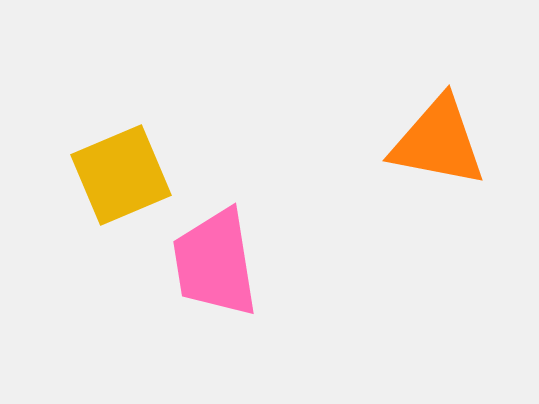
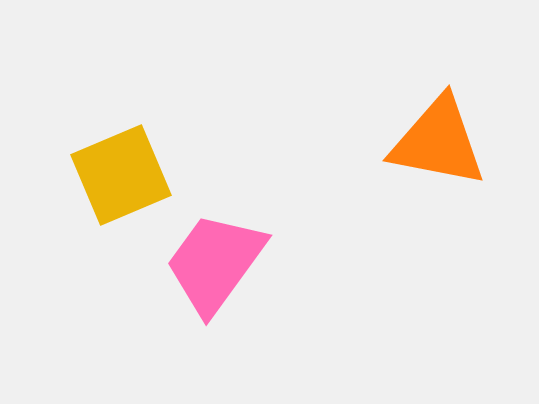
pink trapezoid: rotated 45 degrees clockwise
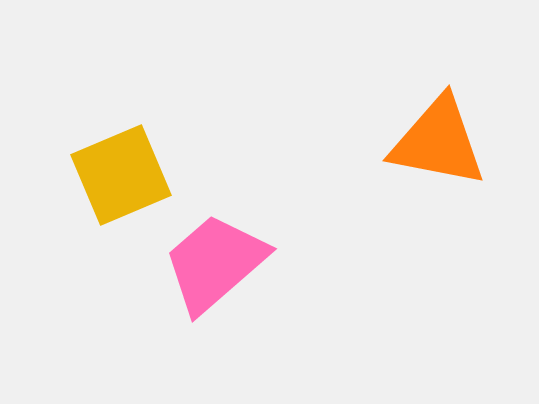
pink trapezoid: rotated 13 degrees clockwise
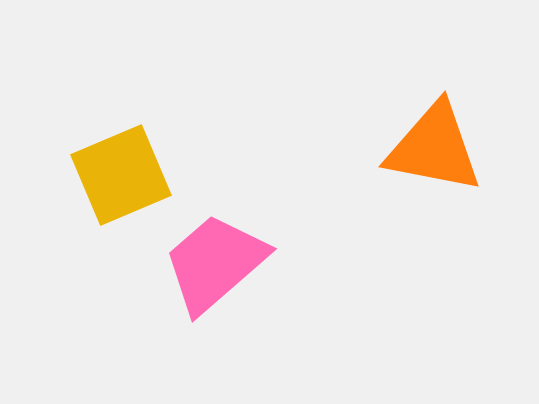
orange triangle: moved 4 px left, 6 px down
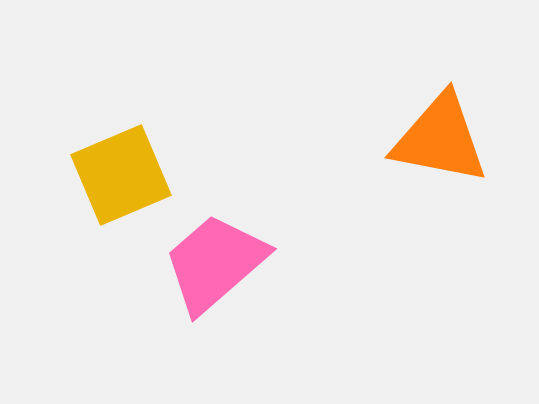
orange triangle: moved 6 px right, 9 px up
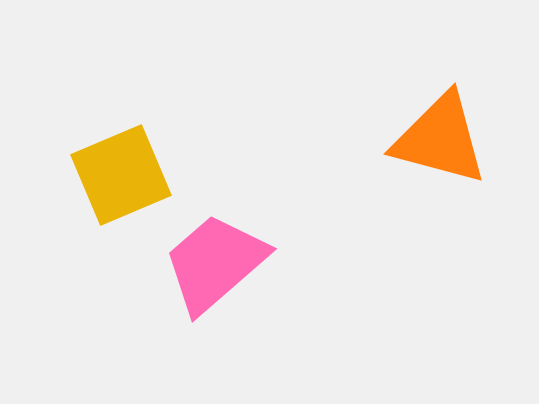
orange triangle: rotated 4 degrees clockwise
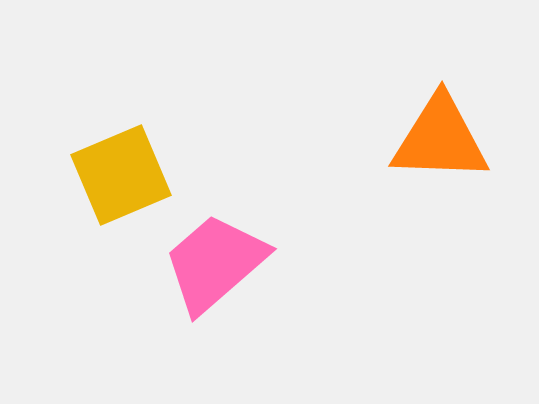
orange triangle: rotated 13 degrees counterclockwise
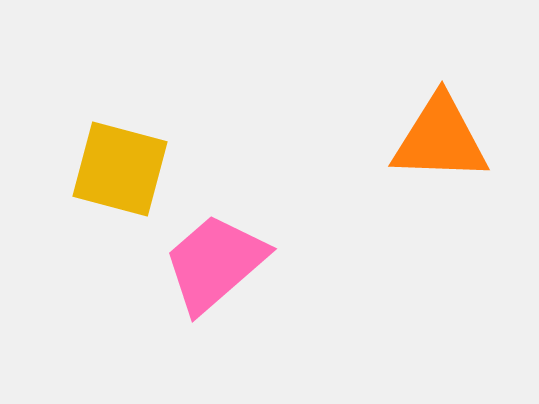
yellow square: moved 1 px left, 6 px up; rotated 38 degrees clockwise
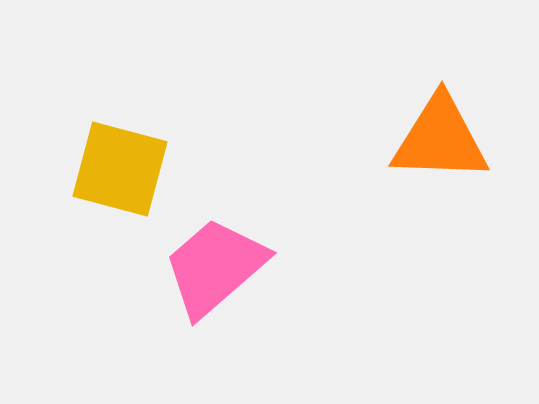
pink trapezoid: moved 4 px down
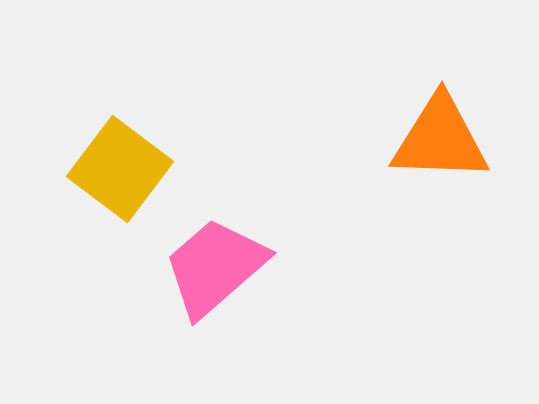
yellow square: rotated 22 degrees clockwise
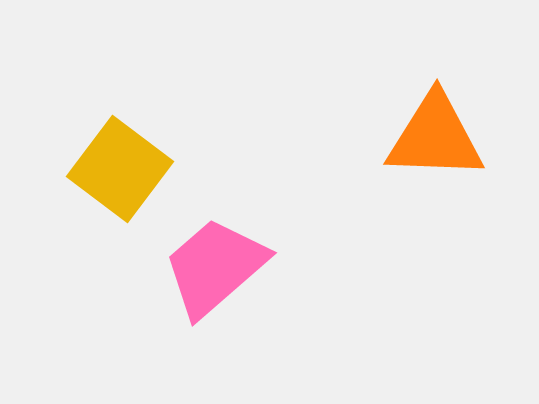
orange triangle: moved 5 px left, 2 px up
